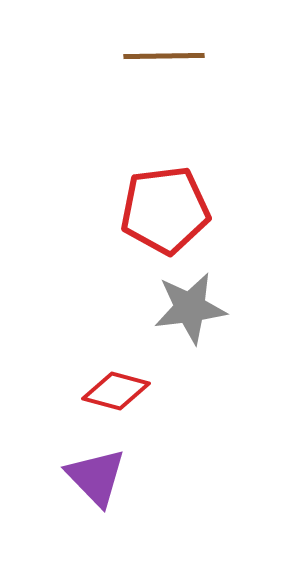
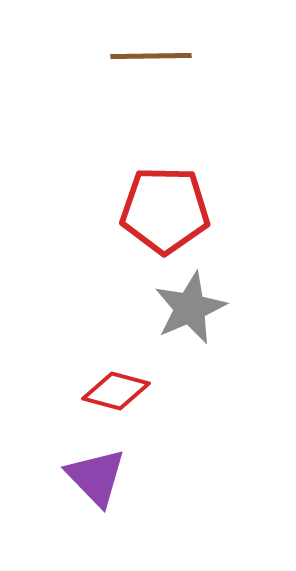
brown line: moved 13 px left
red pentagon: rotated 8 degrees clockwise
gray star: rotated 16 degrees counterclockwise
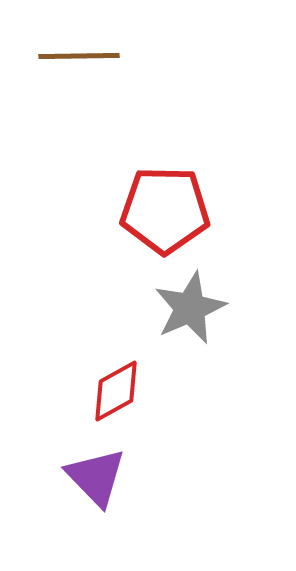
brown line: moved 72 px left
red diamond: rotated 44 degrees counterclockwise
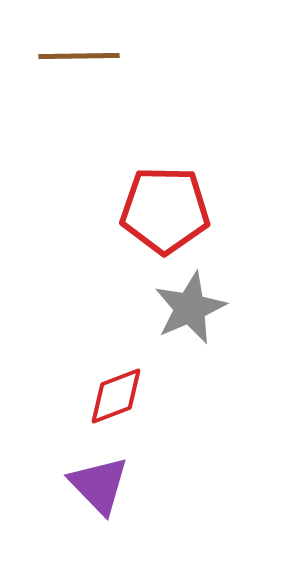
red diamond: moved 5 px down; rotated 8 degrees clockwise
purple triangle: moved 3 px right, 8 px down
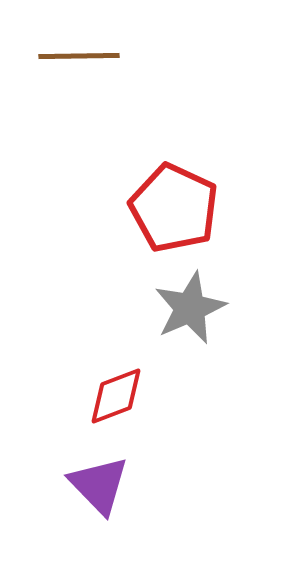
red pentagon: moved 9 px right, 2 px up; rotated 24 degrees clockwise
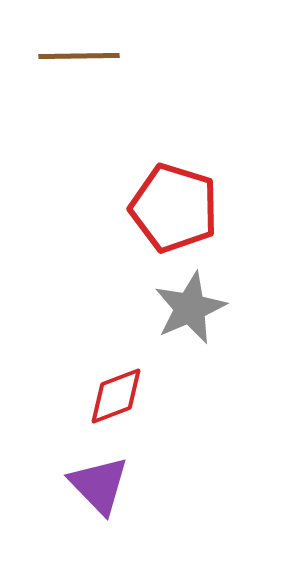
red pentagon: rotated 8 degrees counterclockwise
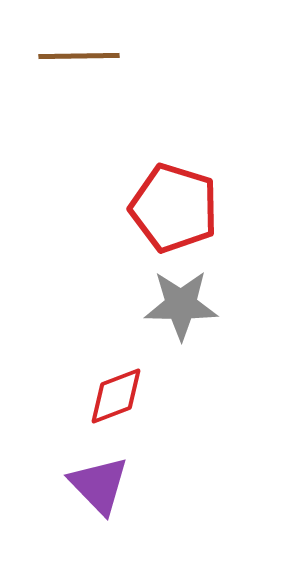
gray star: moved 9 px left, 3 px up; rotated 24 degrees clockwise
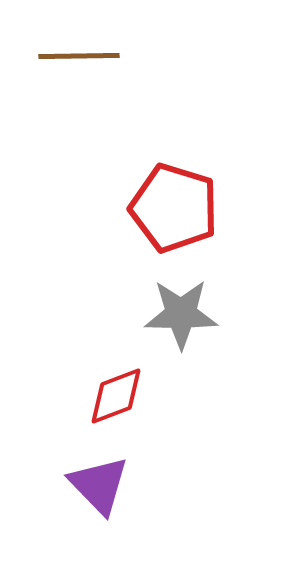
gray star: moved 9 px down
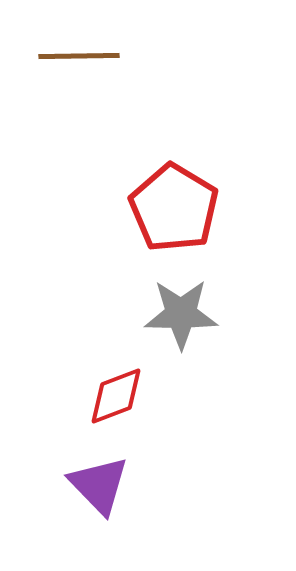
red pentagon: rotated 14 degrees clockwise
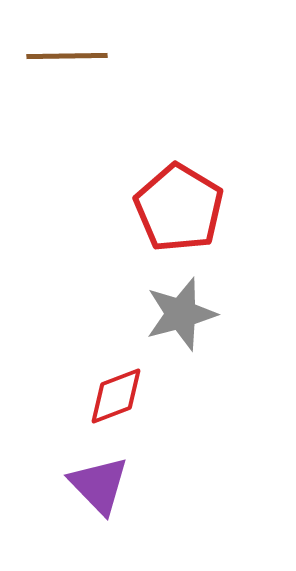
brown line: moved 12 px left
red pentagon: moved 5 px right
gray star: rotated 16 degrees counterclockwise
